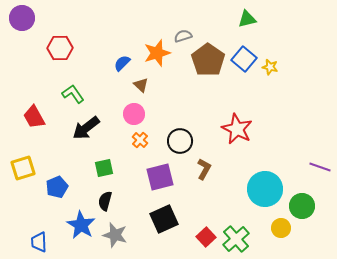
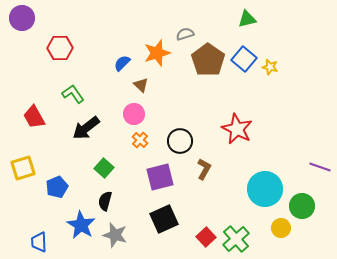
gray semicircle: moved 2 px right, 2 px up
green square: rotated 36 degrees counterclockwise
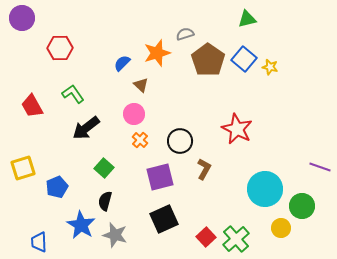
red trapezoid: moved 2 px left, 11 px up
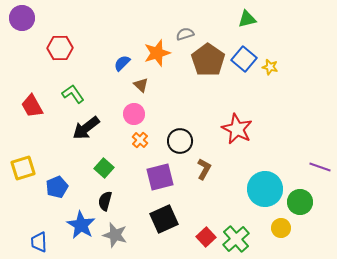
green circle: moved 2 px left, 4 px up
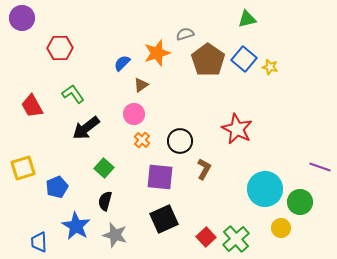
brown triangle: rotated 42 degrees clockwise
orange cross: moved 2 px right
purple square: rotated 20 degrees clockwise
blue star: moved 5 px left, 1 px down
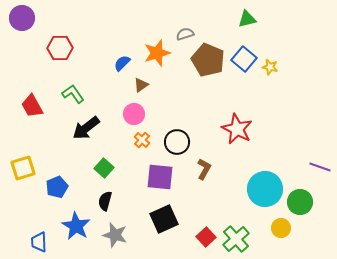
brown pentagon: rotated 12 degrees counterclockwise
black circle: moved 3 px left, 1 px down
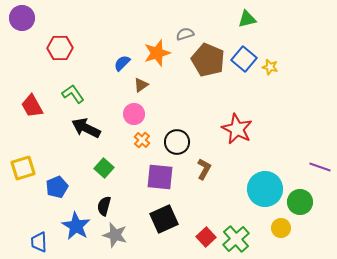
black arrow: rotated 64 degrees clockwise
black semicircle: moved 1 px left, 5 px down
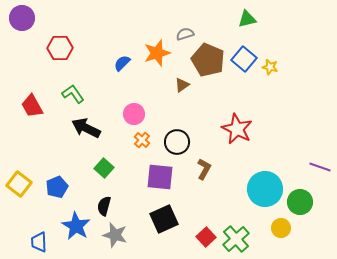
brown triangle: moved 41 px right
yellow square: moved 4 px left, 16 px down; rotated 35 degrees counterclockwise
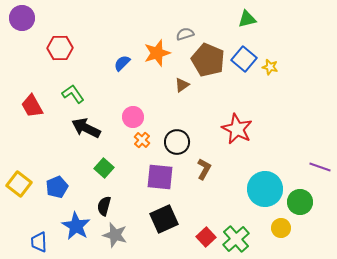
pink circle: moved 1 px left, 3 px down
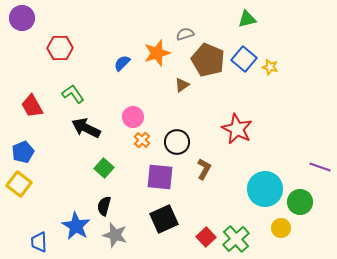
blue pentagon: moved 34 px left, 35 px up
